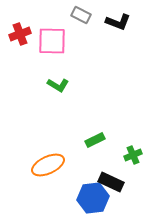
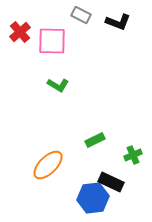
red cross: moved 2 px up; rotated 20 degrees counterclockwise
orange ellipse: rotated 20 degrees counterclockwise
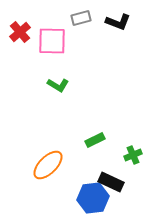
gray rectangle: moved 3 px down; rotated 42 degrees counterclockwise
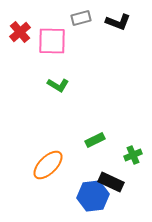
blue hexagon: moved 2 px up
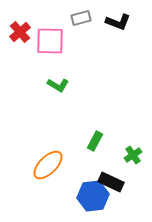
pink square: moved 2 px left
green rectangle: moved 1 px down; rotated 36 degrees counterclockwise
green cross: rotated 12 degrees counterclockwise
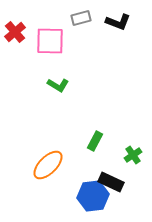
red cross: moved 5 px left
